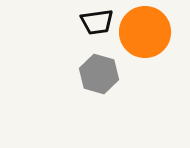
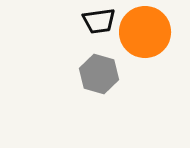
black trapezoid: moved 2 px right, 1 px up
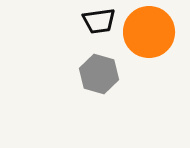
orange circle: moved 4 px right
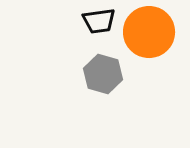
gray hexagon: moved 4 px right
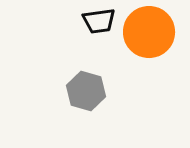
gray hexagon: moved 17 px left, 17 px down
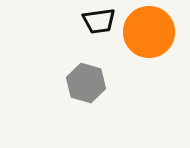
gray hexagon: moved 8 px up
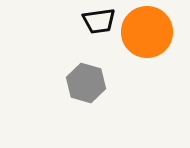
orange circle: moved 2 px left
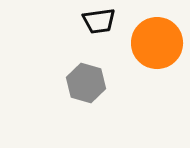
orange circle: moved 10 px right, 11 px down
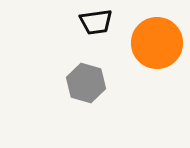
black trapezoid: moved 3 px left, 1 px down
